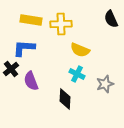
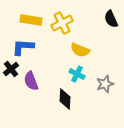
yellow cross: moved 1 px right, 1 px up; rotated 25 degrees counterclockwise
blue L-shape: moved 1 px left, 1 px up
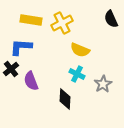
blue L-shape: moved 2 px left
gray star: moved 2 px left; rotated 12 degrees counterclockwise
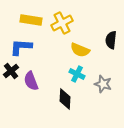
black semicircle: moved 21 px down; rotated 30 degrees clockwise
black cross: moved 2 px down
gray star: rotated 24 degrees counterclockwise
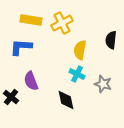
yellow semicircle: rotated 78 degrees clockwise
black cross: moved 26 px down; rotated 14 degrees counterclockwise
black diamond: moved 1 px right, 1 px down; rotated 15 degrees counterclockwise
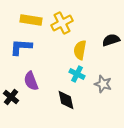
black semicircle: rotated 66 degrees clockwise
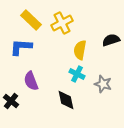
yellow rectangle: rotated 35 degrees clockwise
black cross: moved 4 px down
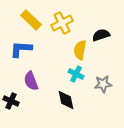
black semicircle: moved 10 px left, 5 px up
blue L-shape: moved 2 px down
cyan cross: moved 1 px left
gray star: rotated 24 degrees counterclockwise
black cross: rotated 14 degrees counterclockwise
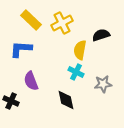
cyan cross: moved 2 px up
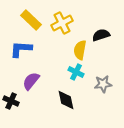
purple semicircle: rotated 60 degrees clockwise
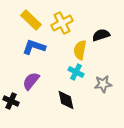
blue L-shape: moved 13 px right, 2 px up; rotated 15 degrees clockwise
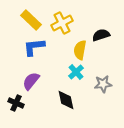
blue L-shape: rotated 25 degrees counterclockwise
cyan cross: rotated 21 degrees clockwise
black cross: moved 5 px right, 2 px down
